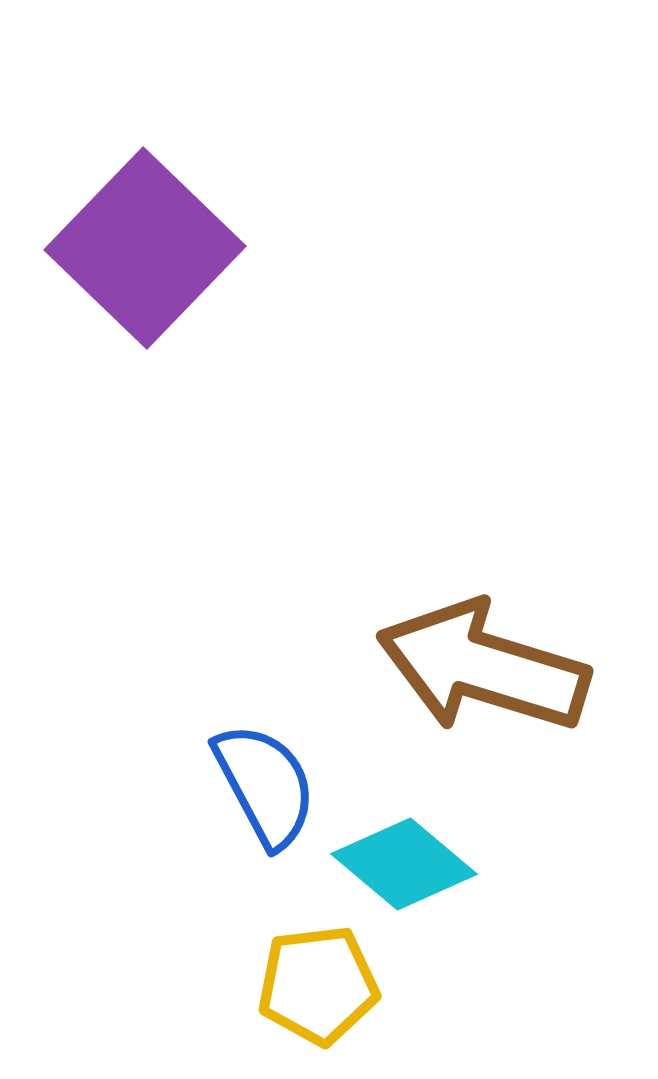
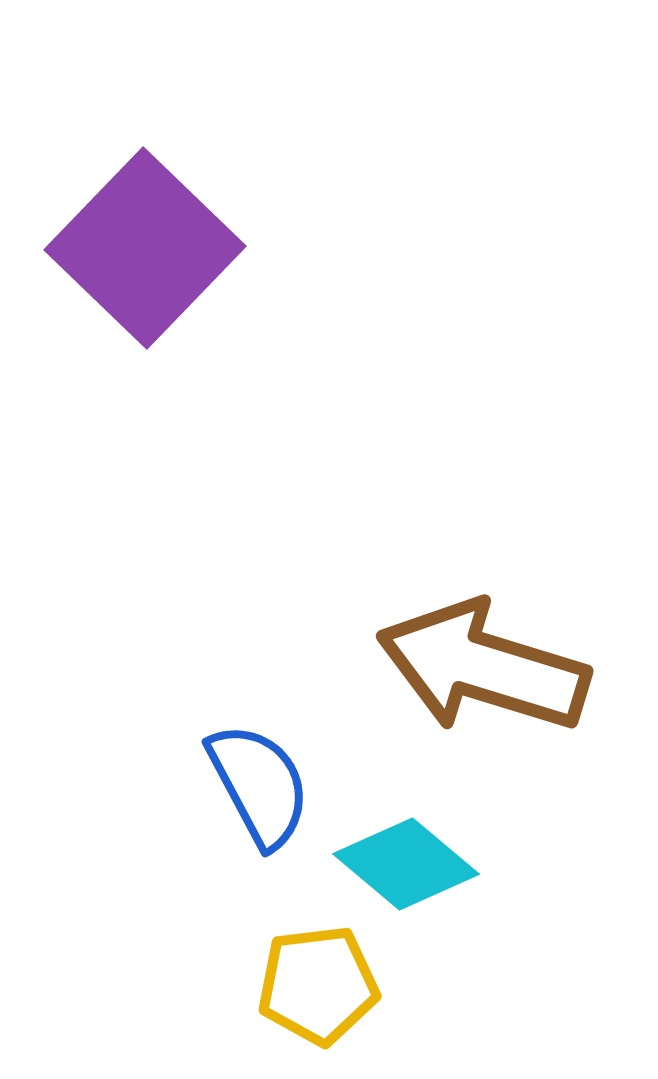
blue semicircle: moved 6 px left
cyan diamond: moved 2 px right
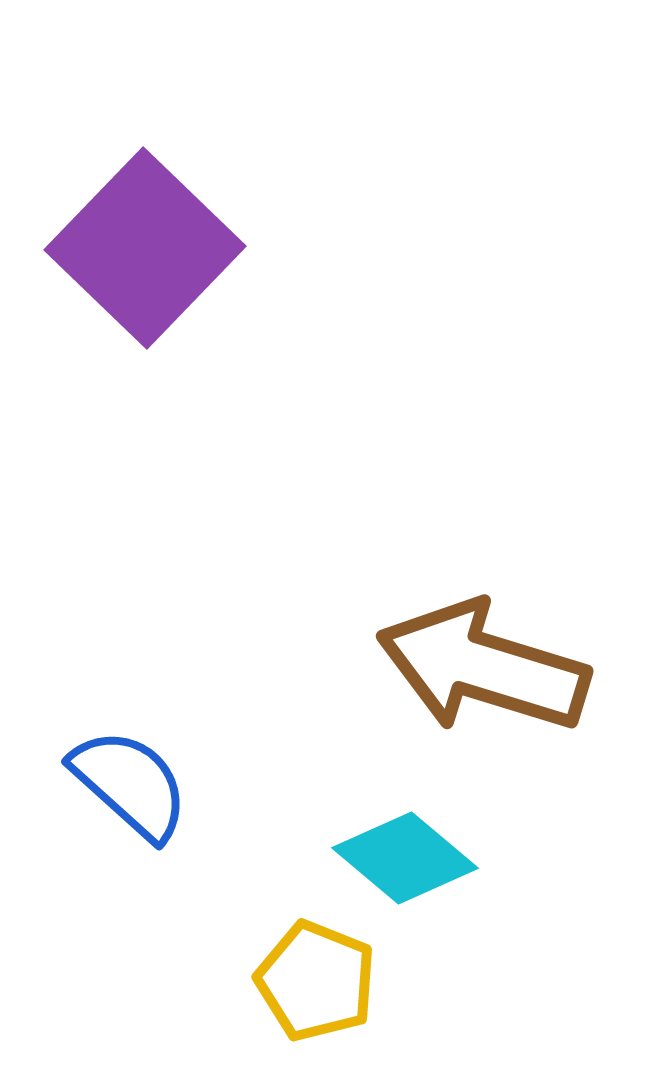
blue semicircle: moved 129 px left, 1 px up; rotated 20 degrees counterclockwise
cyan diamond: moved 1 px left, 6 px up
yellow pentagon: moved 2 px left, 4 px up; rotated 29 degrees clockwise
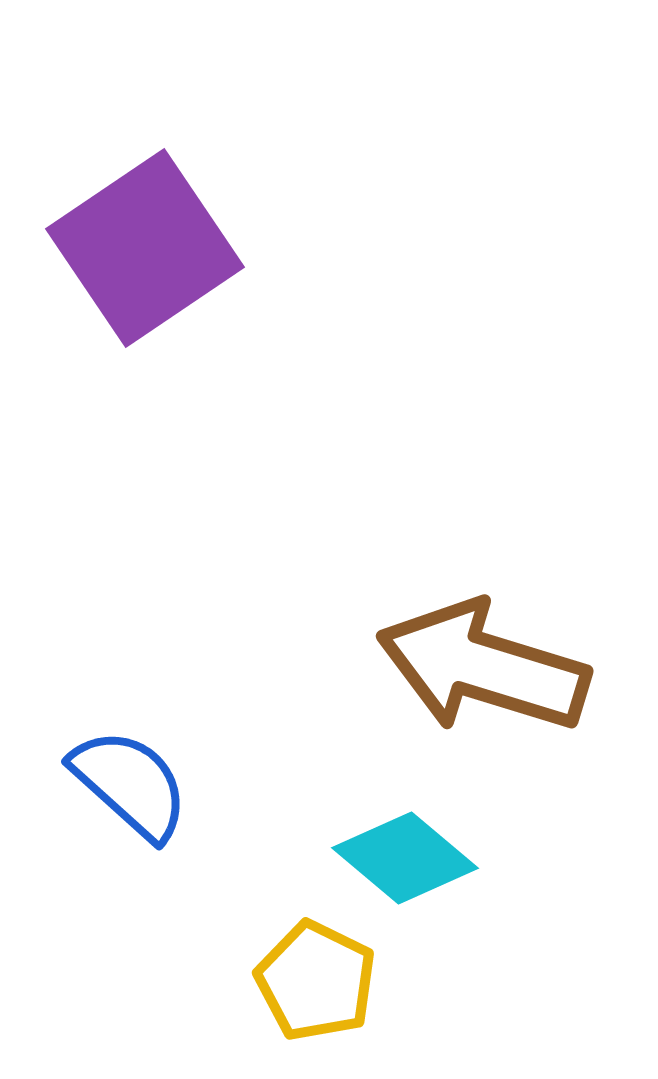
purple square: rotated 12 degrees clockwise
yellow pentagon: rotated 4 degrees clockwise
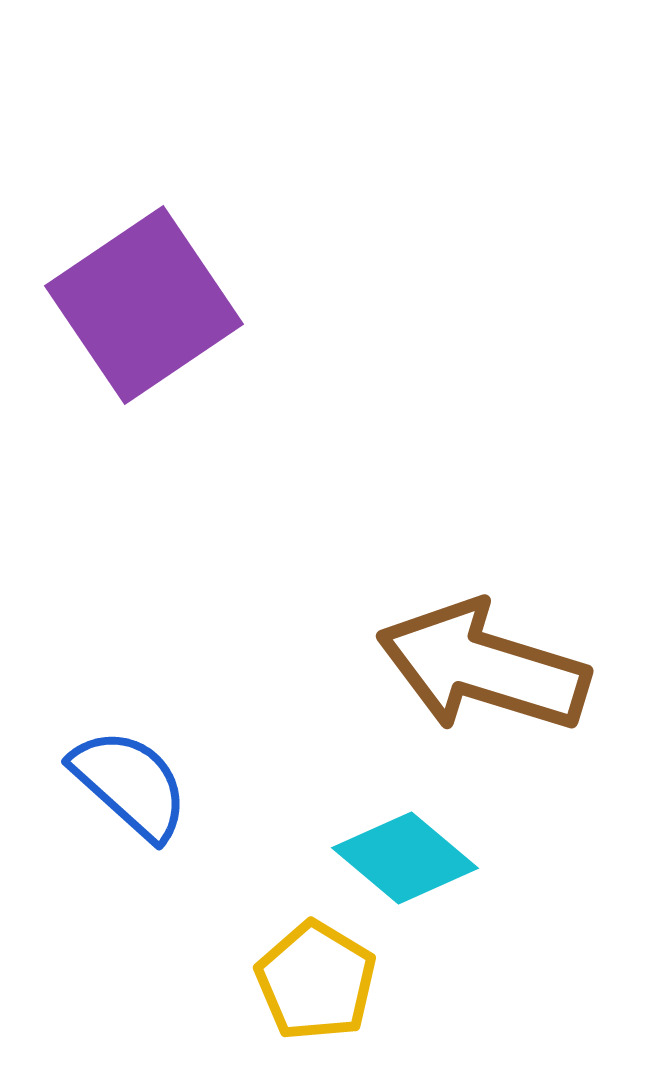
purple square: moved 1 px left, 57 px down
yellow pentagon: rotated 5 degrees clockwise
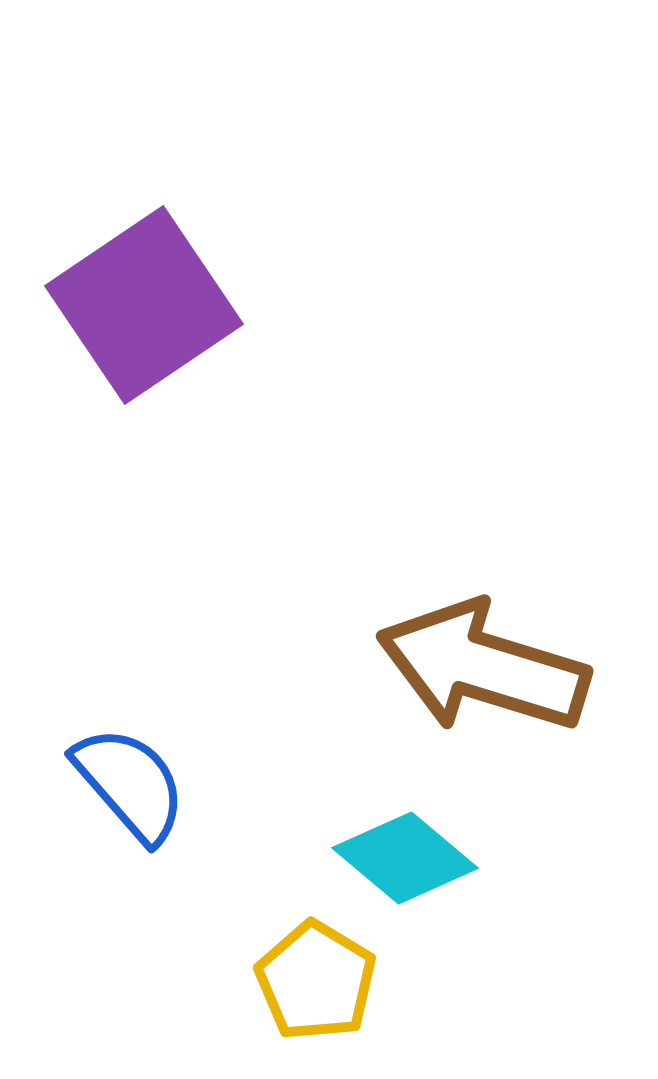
blue semicircle: rotated 7 degrees clockwise
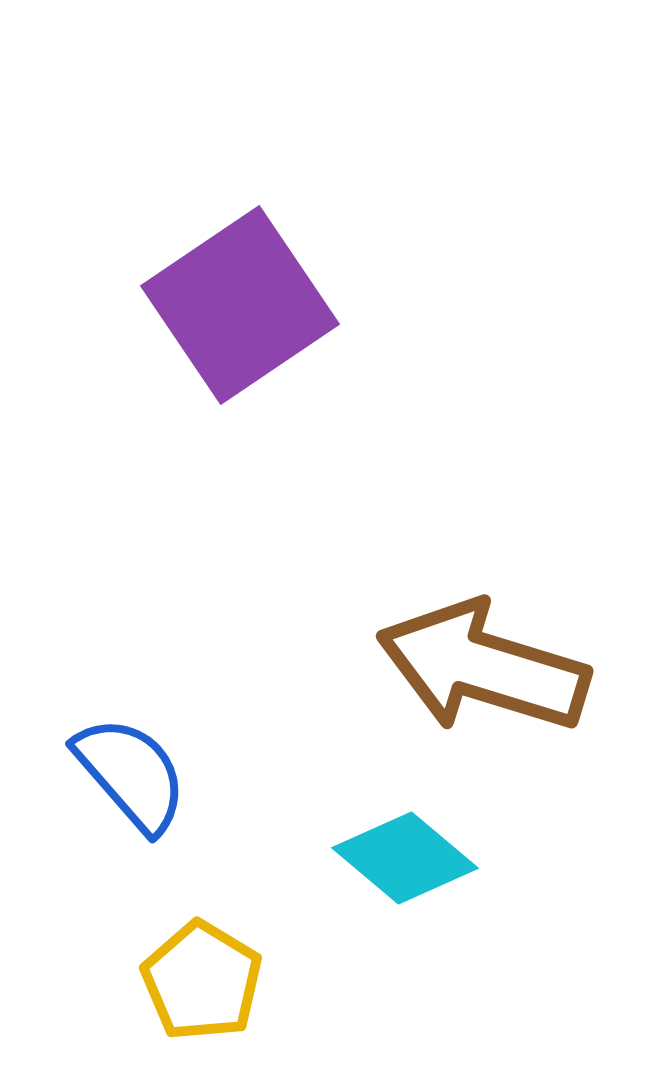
purple square: moved 96 px right
blue semicircle: moved 1 px right, 10 px up
yellow pentagon: moved 114 px left
